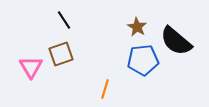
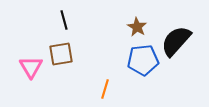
black line: rotated 18 degrees clockwise
black semicircle: rotated 92 degrees clockwise
brown square: rotated 10 degrees clockwise
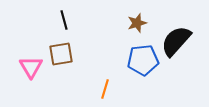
brown star: moved 4 px up; rotated 24 degrees clockwise
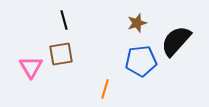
blue pentagon: moved 2 px left, 1 px down
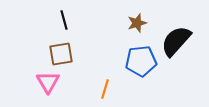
pink triangle: moved 17 px right, 15 px down
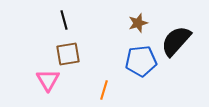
brown star: moved 1 px right
brown square: moved 7 px right
pink triangle: moved 2 px up
orange line: moved 1 px left, 1 px down
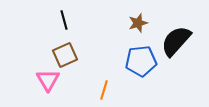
brown square: moved 3 px left, 1 px down; rotated 15 degrees counterclockwise
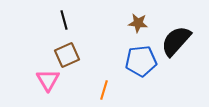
brown star: rotated 24 degrees clockwise
brown square: moved 2 px right
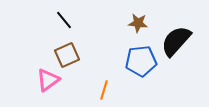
black line: rotated 24 degrees counterclockwise
pink triangle: rotated 25 degrees clockwise
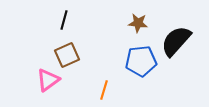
black line: rotated 54 degrees clockwise
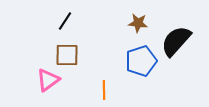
black line: moved 1 px right, 1 px down; rotated 18 degrees clockwise
brown square: rotated 25 degrees clockwise
blue pentagon: rotated 12 degrees counterclockwise
orange line: rotated 18 degrees counterclockwise
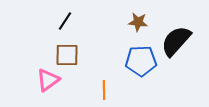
brown star: moved 1 px up
blue pentagon: rotated 16 degrees clockwise
